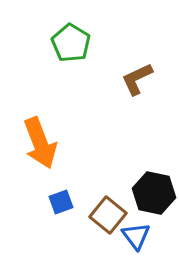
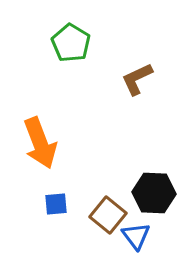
black hexagon: rotated 9 degrees counterclockwise
blue square: moved 5 px left, 2 px down; rotated 15 degrees clockwise
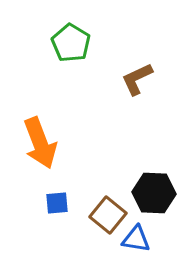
blue square: moved 1 px right, 1 px up
blue triangle: moved 3 px down; rotated 44 degrees counterclockwise
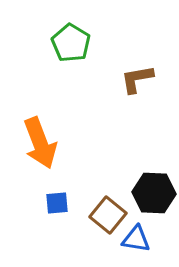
brown L-shape: rotated 15 degrees clockwise
